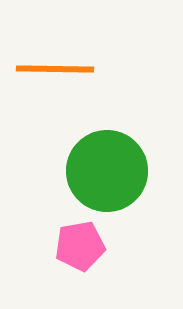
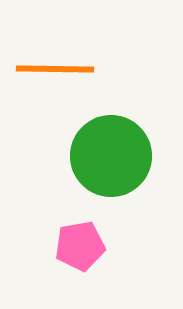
green circle: moved 4 px right, 15 px up
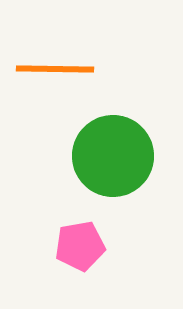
green circle: moved 2 px right
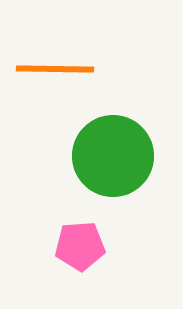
pink pentagon: rotated 6 degrees clockwise
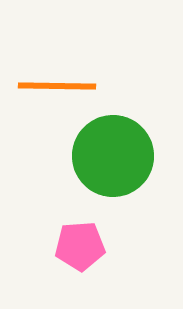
orange line: moved 2 px right, 17 px down
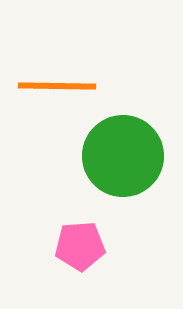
green circle: moved 10 px right
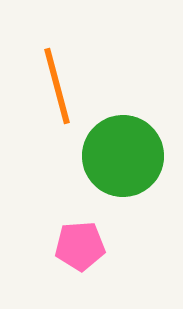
orange line: rotated 74 degrees clockwise
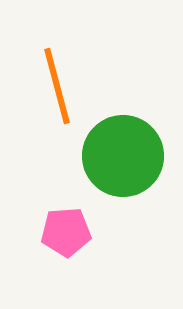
pink pentagon: moved 14 px left, 14 px up
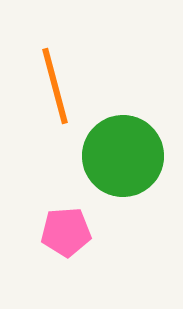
orange line: moved 2 px left
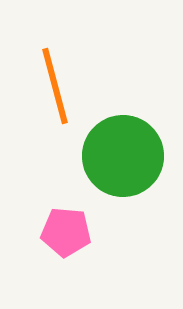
pink pentagon: rotated 9 degrees clockwise
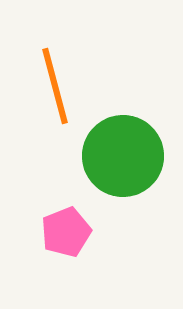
pink pentagon: rotated 27 degrees counterclockwise
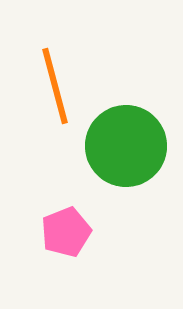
green circle: moved 3 px right, 10 px up
